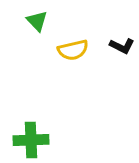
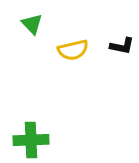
green triangle: moved 5 px left, 3 px down
black L-shape: rotated 15 degrees counterclockwise
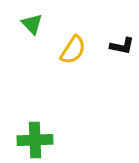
yellow semicircle: rotated 44 degrees counterclockwise
green cross: moved 4 px right
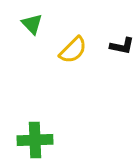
yellow semicircle: rotated 12 degrees clockwise
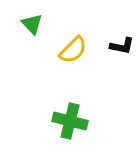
green cross: moved 35 px right, 19 px up; rotated 16 degrees clockwise
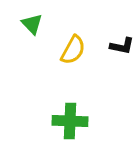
yellow semicircle: rotated 16 degrees counterclockwise
green cross: rotated 12 degrees counterclockwise
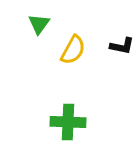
green triangle: moved 7 px right; rotated 20 degrees clockwise
green cross: moved 2 px left, 1 px down
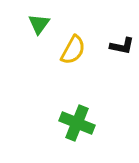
green cross: moved 9 px right, 1 px down; rotated 20 degrees clockwise
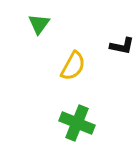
yellow semicircle: moved 16 px down
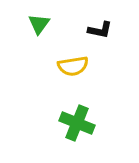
black L-shape: moved 22 px left, 16 px up
yellow semicircle: rotated 52 degrees clockwise
